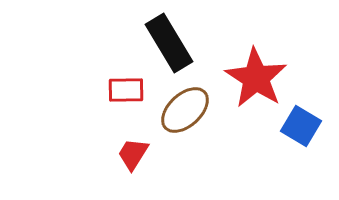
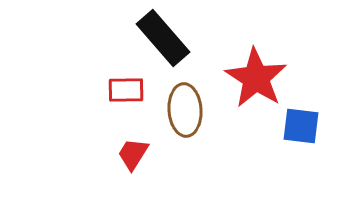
black rectangle: moved 6 px left, 5 px up; rotated 10 degrees counterclockwise
brown ellipse: rotated 51 degrees counterclockwise
blue square: rotated 24 degrees counterclockwise
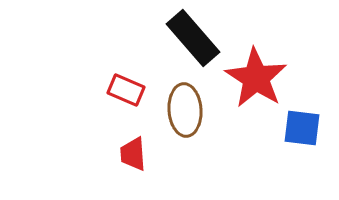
black rectangle: moved 30 px right
red rectangle: rotated 24 degrees clockwise
blue square: moved 1 px right, 2 px down
red trapezoid: rotated 36 degrees counterclockwise
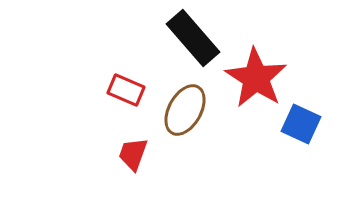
brown ellipse: rotated 33 degrees clockwise
blue square: moved 1 px left, 4 px up; rotated 18 degrees clockwise
red trapezoid: rotated 24 degrees clockwise
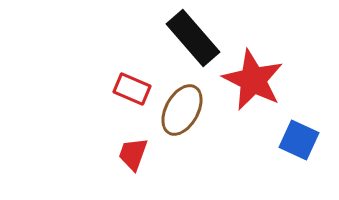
red star: moved 3 px left, 2 px down; rotated 6 degrees counterclockwise
red rectangle: moved 6 px right, 1 px up
brown ellipse: moved 3 px left
blue square: moved 2 px left, 16 px down
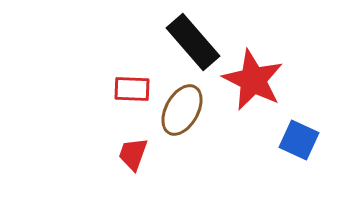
black rectangle: moved 4 px down
red rectangle: rotated 21 degrees counterclockwise
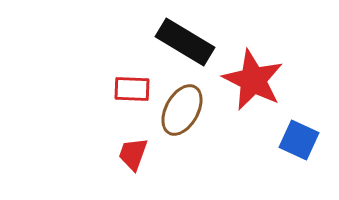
black rectangle: moved 8 px left; rotated 18 degrees counterclockwise
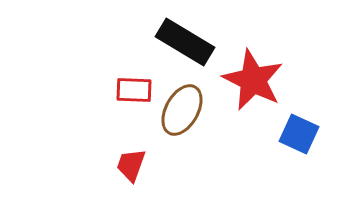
red rectangle: moved 2 px right, 1 px down
blue square: moved 6 px up
red trapezoid: moved 2 px left, 11 px down
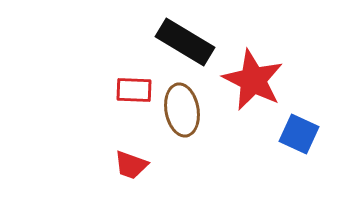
brown ellipse: rotated 39 degrees counterclockwise
red trapezoid: rotated 90 degrees counterclockwise
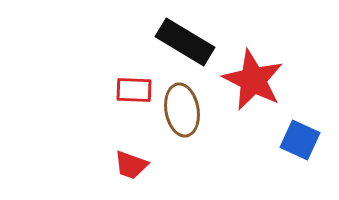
blue square: moved 1 px right, 6 px down
